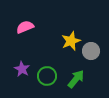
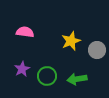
pink semicircle: moved 5 px down; rotated 30 degrees clockwise
gray circle: moved 6 px right, 1 px up
purple star: rotated 14 degrees clockwise
green arrow: moved 1 px right; rotated 138 degrees counterclockwise
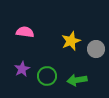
gray circle: moved 1 px left, 1 px up
green arrow: moved 1 px down
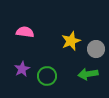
green arrow: moved 11 px right, 6 px up
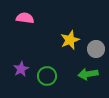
pink semicircle: moved 14 px up
yellow star: moved 1 px left, 1 px up
purple star: moved 1 px left
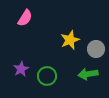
pink semicircle: rotated 114 degrees clockwise
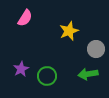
yellow star: moved 1 px left, 9 px up
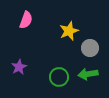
pink semicircle: moved 1 px right, 2 px down; rotated 12 degrees counterclockwise
gray circle: moved 6 px left, 1 px up
purple star: moved 2 px left, 2 px up
green circle: moved 12 px right, 1 px down
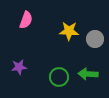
yellow star: rotated 24 degrees clockwise
gray circle: moved 5 px right, 9 px up
purple star: rotated 21 degrees clockwise
green arrow: rotated 12 degrees clockwise
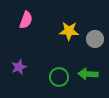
purple star: rotated 14 degrees counterclockwise
